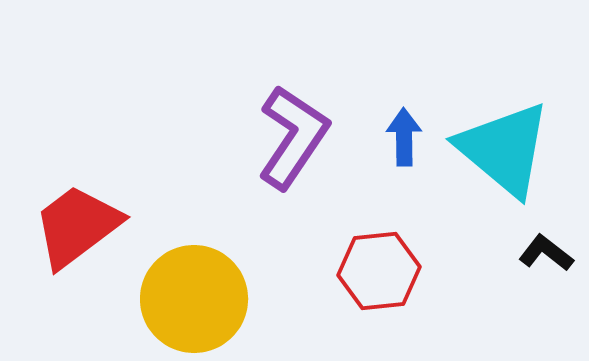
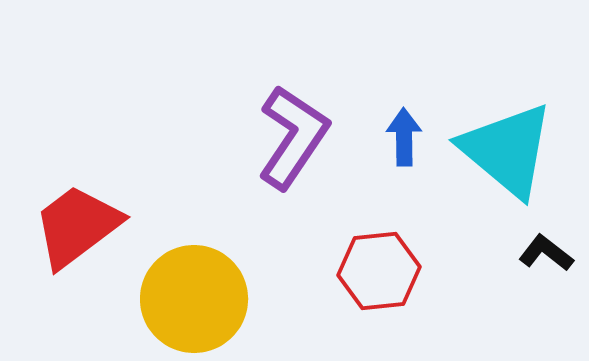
cyan triangle: moved 3 px right, 1 px down
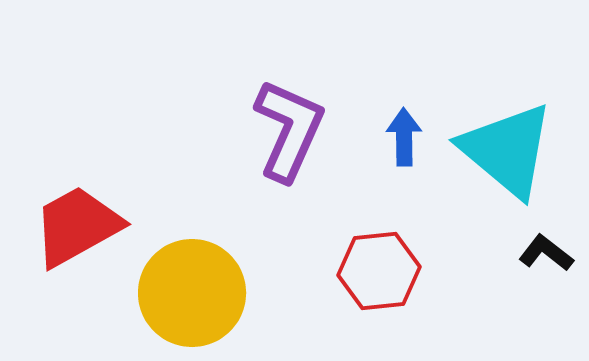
purple L-shape: moved 4 px left, 7 px up; rotated 10 degrees counterclockwise
red trapezoid: rotated 8 degrees clockwise
yellow circle: moved 2 px left, 6 px up
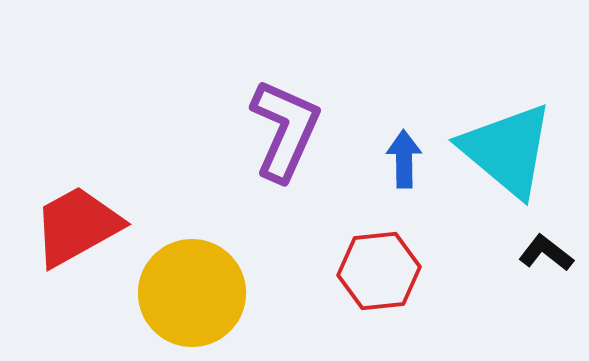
purple L-shape: moved 4 px left
blue arrow: moved 22 px down
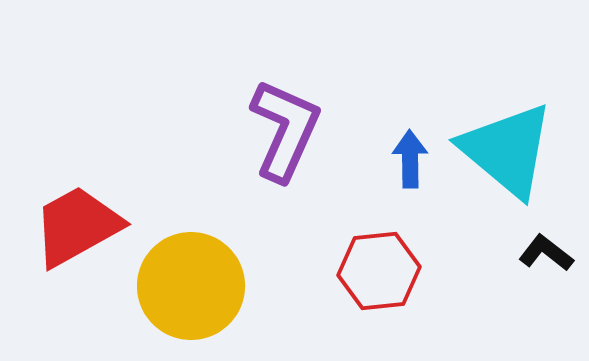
blue arrow: moved 6 px right
yellow circle: moved 1 px left, 7 px up
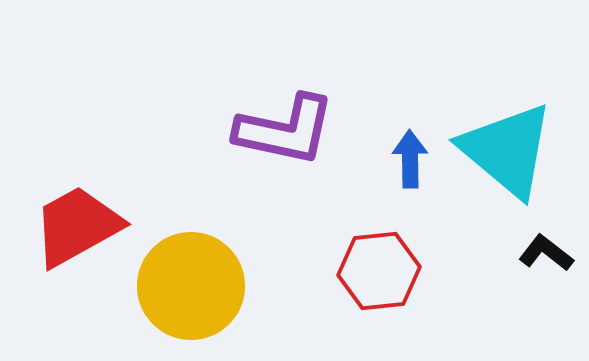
purple L-shape: rotated 78 degrees clockwise
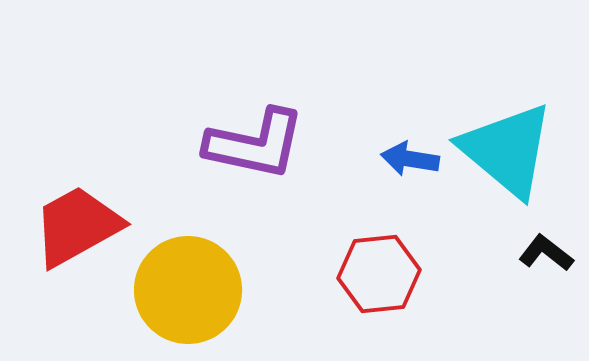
purple L-shape: moved 30 px left, 14 px down
blue arrow: rotated 80 degrees counterclockwise
red hexagon: moved 3 px down
yellow circle: moved 3 px left, 4 px down
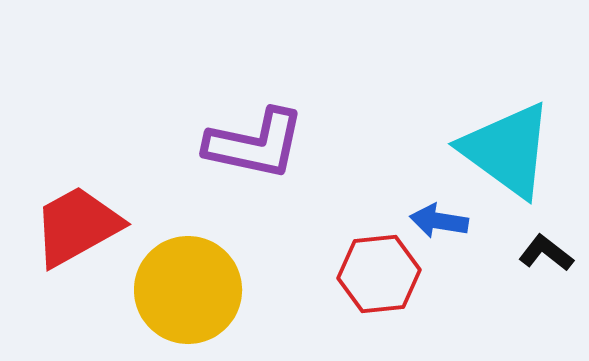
cyan triangle: rotated 4 degrees counterclockwise
blue arrow: moved 29 px right, 62 px down
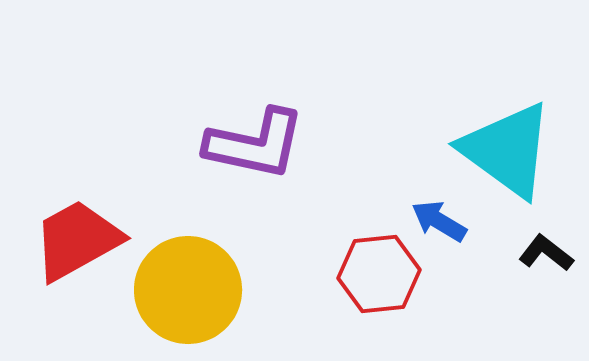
blue arrow: rotated 22 degrees clockwise
red trapezoid: moved 14 px down
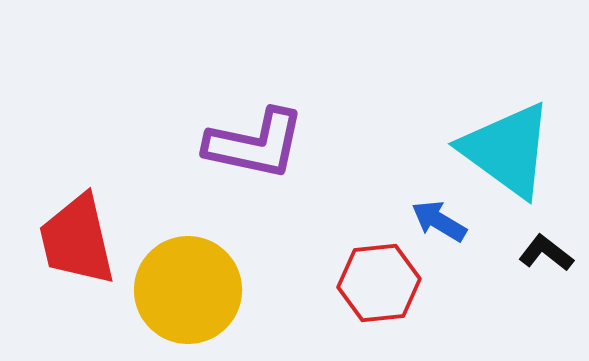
red trapezoid: rotated 74 degrees counterclockwise
red hexagon: moved 9 px down
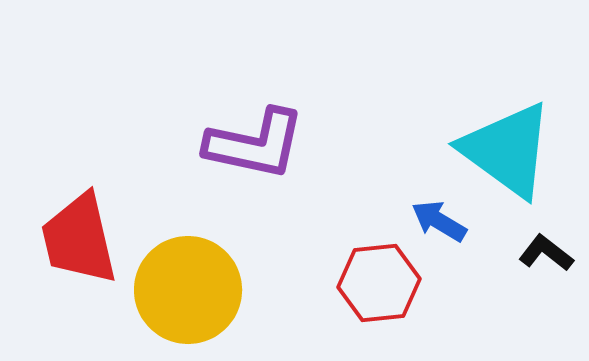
red trapezoid: moved 2 px right, 1 px up
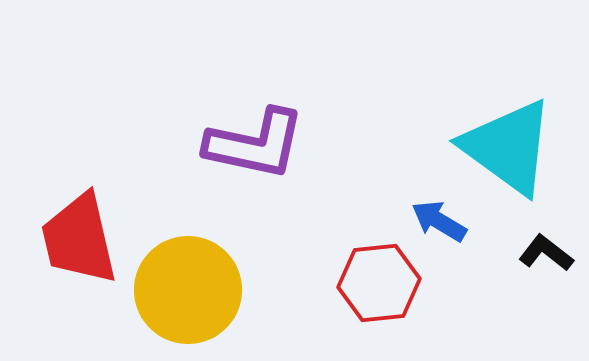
cyan triangle: moved 1 px right, 3 px up
